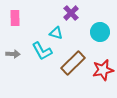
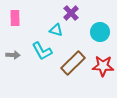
cyan triangle: moved 3 px up
gray arrow: moved 1 px down
red star: moved 4 px up; rotated 15 degrees clockwise
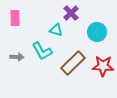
cyan circle: moved 3 px left
gray arrow: moved 4 px right, 2 px down
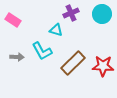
purple cross: rotated 21 degrees clockwise
pink rectangle: moved 2 px left, 2 px down; rotated 56 degrees counterclockwise
cyan circle: moved 5 px right, 18 px up
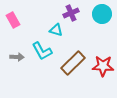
pink rectangle: rotated 28 degrees clockwise
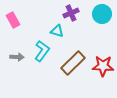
cyan triangle: moved 1 px right, 1 px down
cyan L-shape: rotated 115 degrees counterclockwise
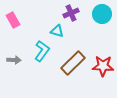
gray arrow: moved 3 px left, 3 px down
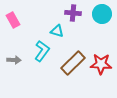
purple cross: moved 2 px right; rotated 28 degrees clockwise
red star: moved 2 px left, 2 px up
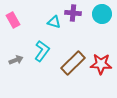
cyan triangle: moved 3 px left, 9 px up
gray arrow: moved 2 px right; rotated 24 degrees counterclockwise
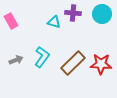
pink rectangle: moved 2 px left, 1 px down
cyan L-shape: moved 6 px down
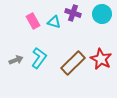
purple cross: rotated 14 degrees clockwise
pink rectangle: moved 22 px right
cyan L-shape: moved 3 px left, 1 px down
red star: moved 5 px up; rotated 25 degrees clockwise
